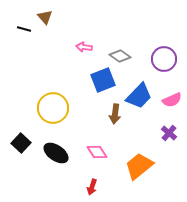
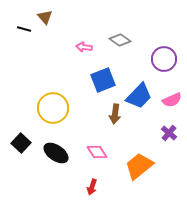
gray diamond: moved 16 px up
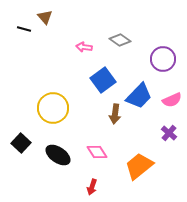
purple circle: moved 1 px left
blue square: rotated 15 degrees counterclockwise
black ellipse: moved 2 px right, 2 px down
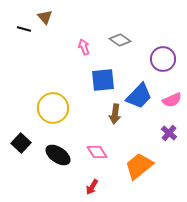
pink arrow: rotated 63 degrees clockwise
blue square: rotated 30 degrees clockwise
red arrow: rotated 14 degrees clockwise
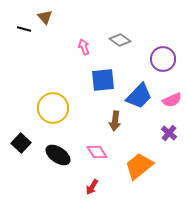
brown arrow: moved 7 px down
